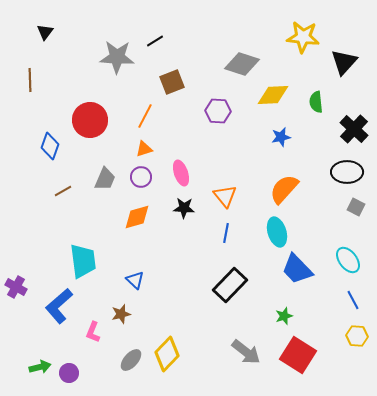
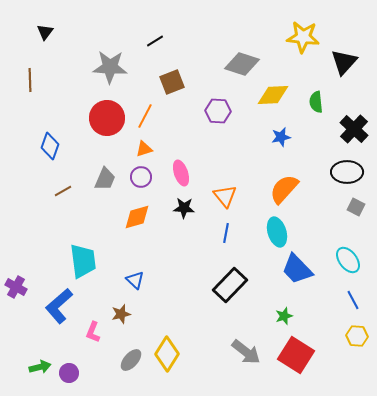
gray star at (117, 57): moved 7 px left, 10 px down
red circle at (90, 120): moved 17 px right, 2 px up
yellow diamond at (167, 354): rotated 12 degrees counterclockwise
red square at (298, 355): moved 2 px left
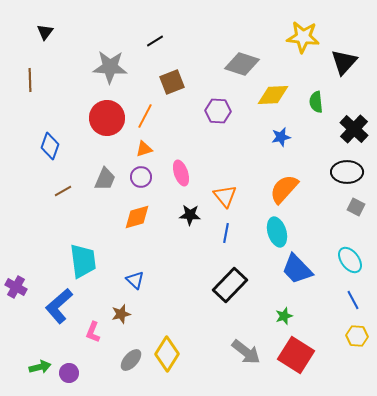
black star at (184, 208): moved 6 px right, 7 px down
cyan ellipse at (348, 260): moved 2 px right
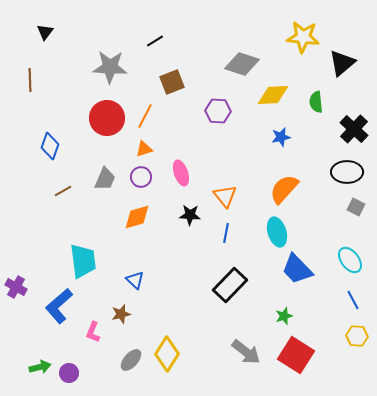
black triangle at (344, 62): moved 2 px left, 1 px down; rotated 8 degrees clockwise
